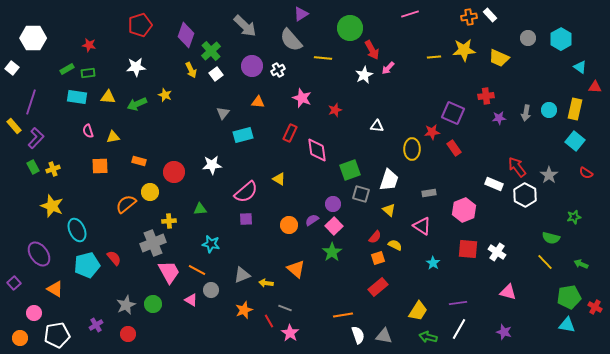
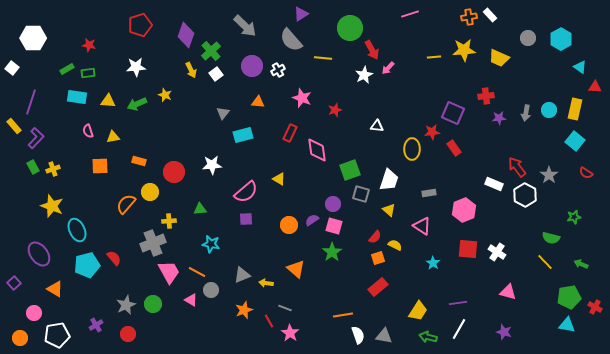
yellow triangle at (108, 97): moved 4 px down
orange semicircle at (126, 204): rotated 10 degrees counterclockwise
pink square at (334, 226): rotated 30 degrees counterclockwise
orange line at (197, 270): moved 2 px down
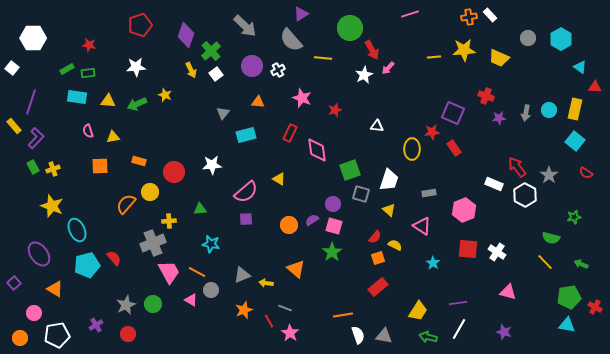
red cross at (486, 96): rotated 28 degrees clockwise
cyan rectangle at (243, 135): moved 3 px right
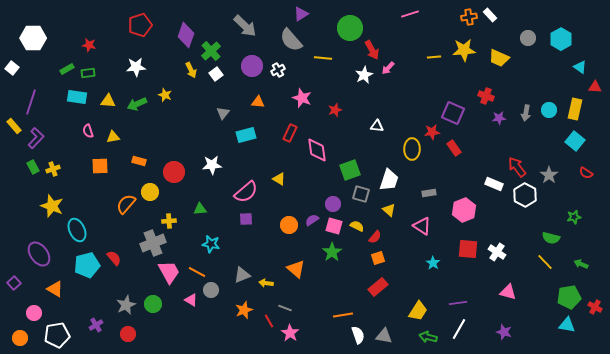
yellow semicircle at (395, 245): moved 38 px left, 19 px up
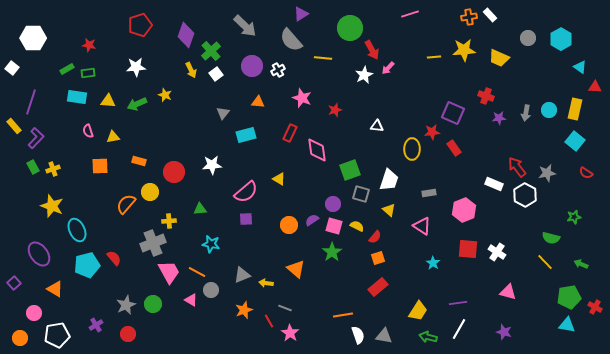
gray star at (549, 175): moved 2 px left, 2 px up; rotated 24 degrees clockwise
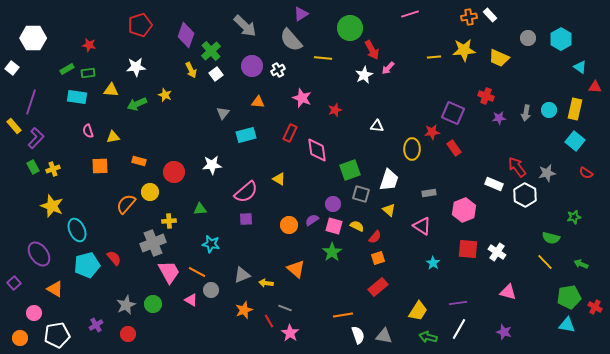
yellow triangle at (108, 101): moved 3 px right, 11 px up
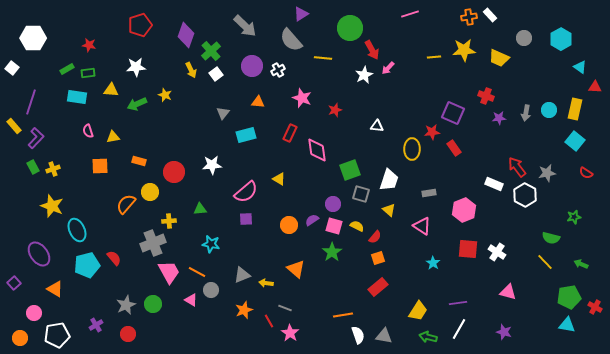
gray circle at (528, 38): moved 4 px left
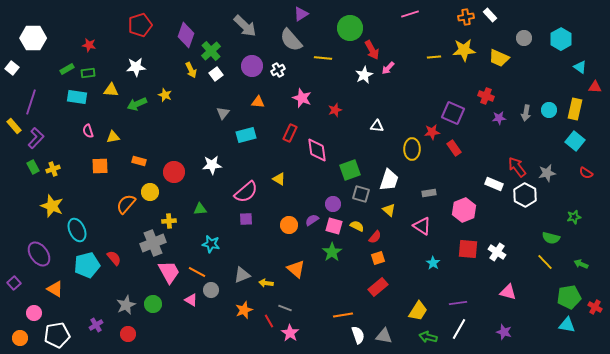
orange cross at (469, 17): moved 3 px left
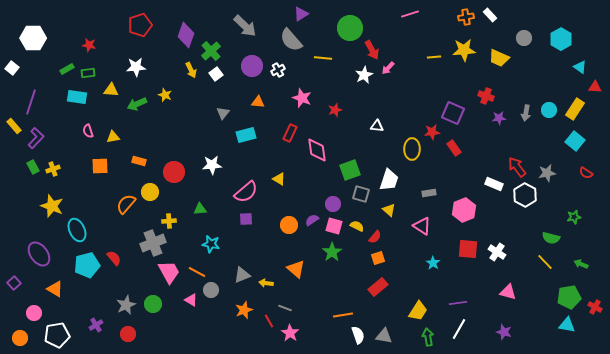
yellow rectangle at (575, 109): rotated 20 degrees clockwise
green arrow at (428, 337): rotated 66 degrees clockwise
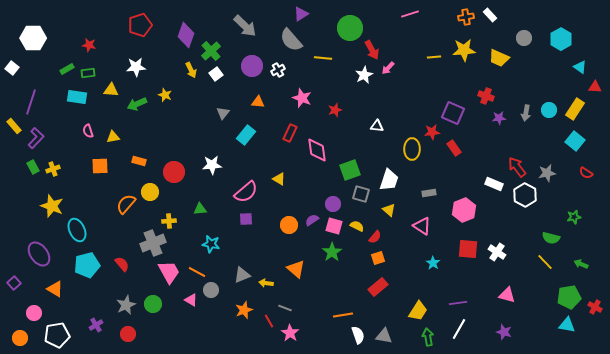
cyan rectangle at (246, 135): rotated 36 degrees counterclockwise
red semicircle at (114, 258): moved 8 px right, 6 px down
pink triangle at (508, 292): moved 1 px left, 3 px down
